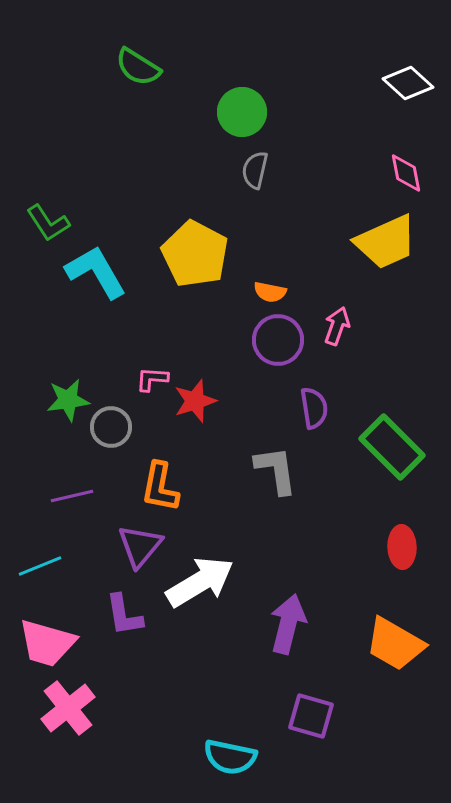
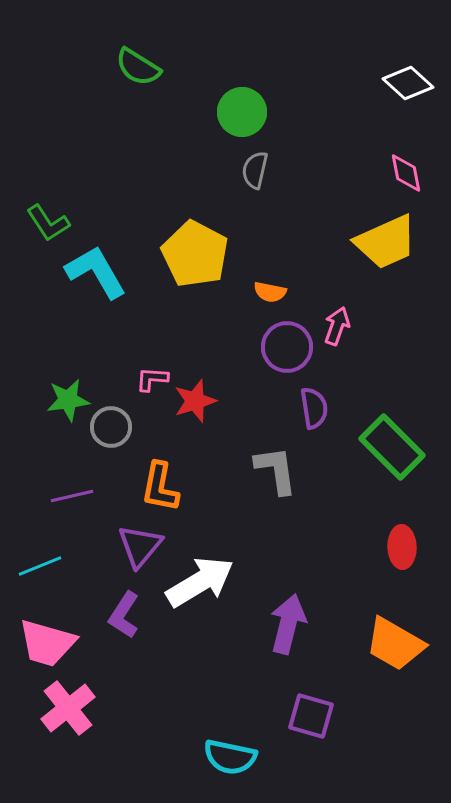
purple circle: moved 9 px right, 7 px down
purple L-shape: rotated 42 degrees clockwise
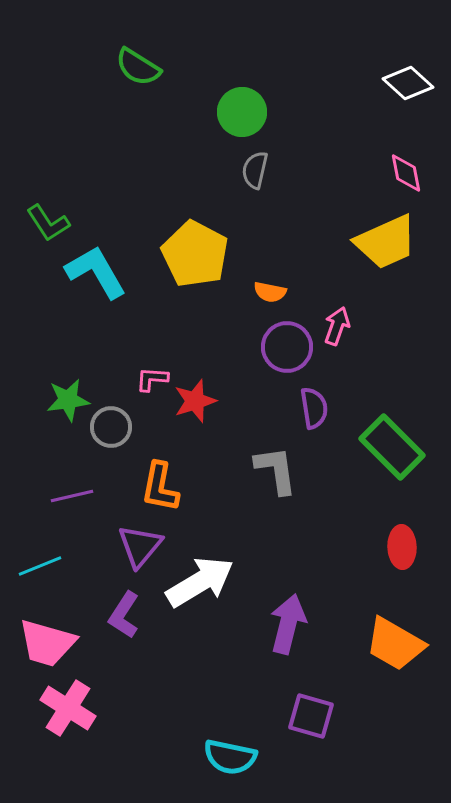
pink cross: rotated 20 degrees counterclockwise
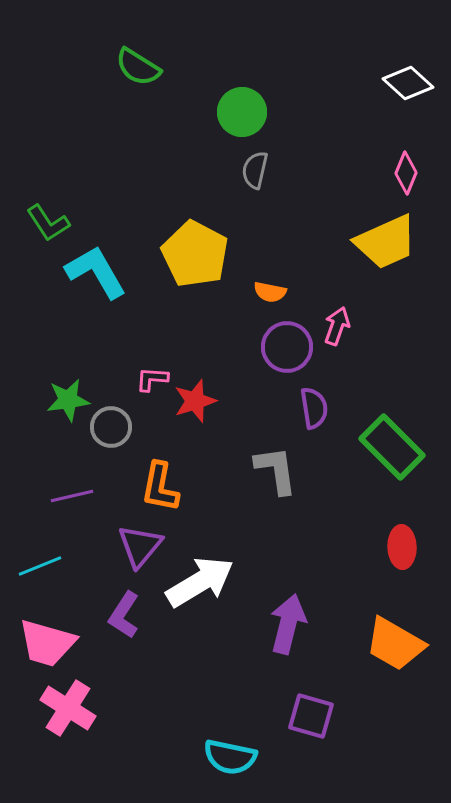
pink diamond: rotated 33 degrees clockwise
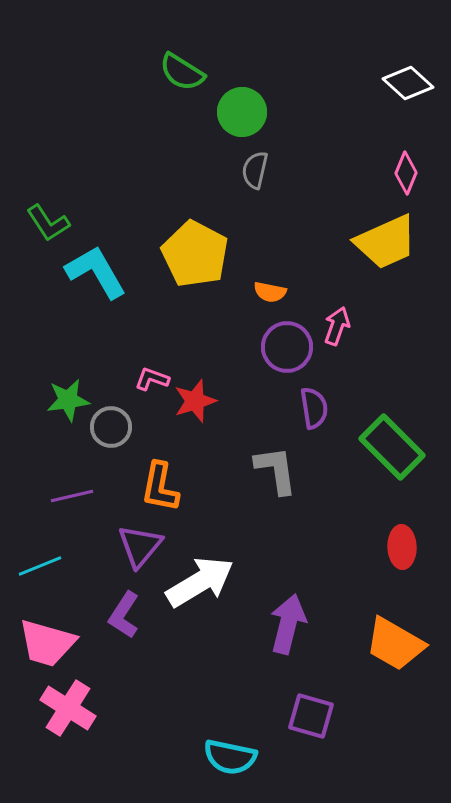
green semicircle: moved 44 px right, 5 px down
pink L-shape: rotated 16 degrees clockwise
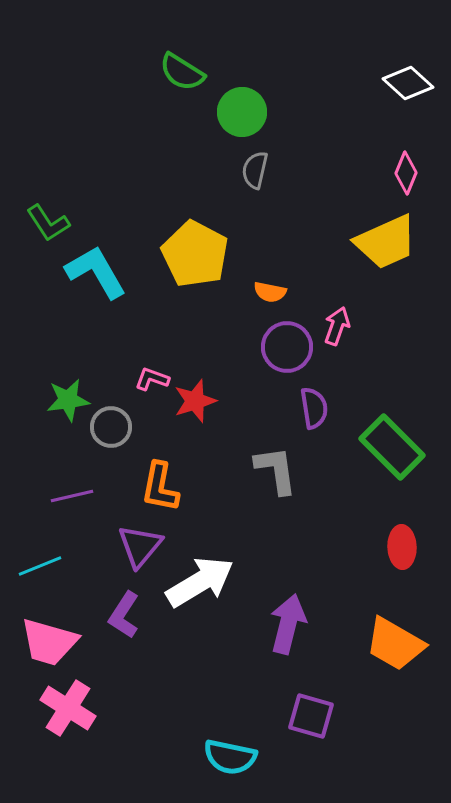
pink trapezoid: moved 2 px right, 1 px up
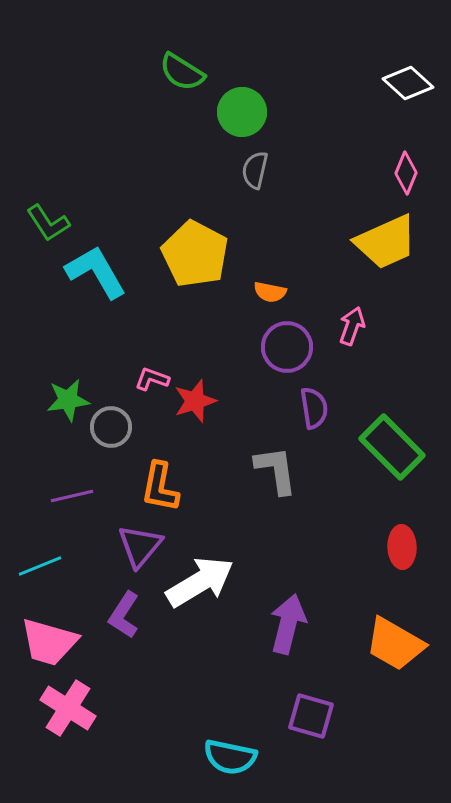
pink arrow: moved 15 px right
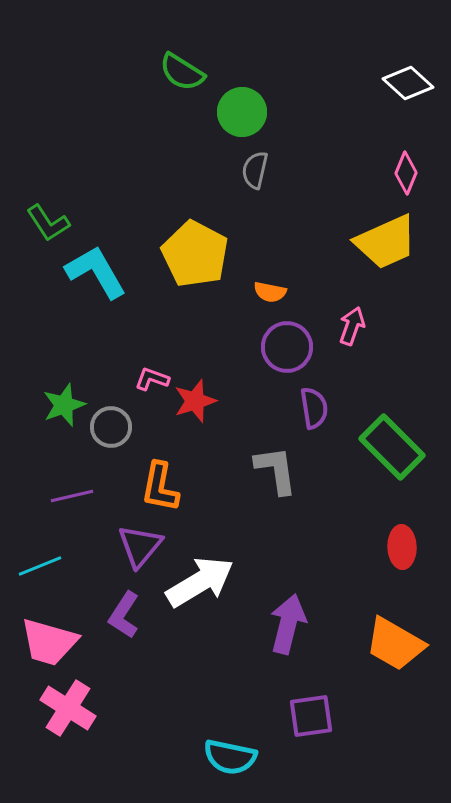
green star: moved 4 px left, 5 px down; rotated 12 degrees counterclockwise
purple square: rotated 24 degrees counterclockwise
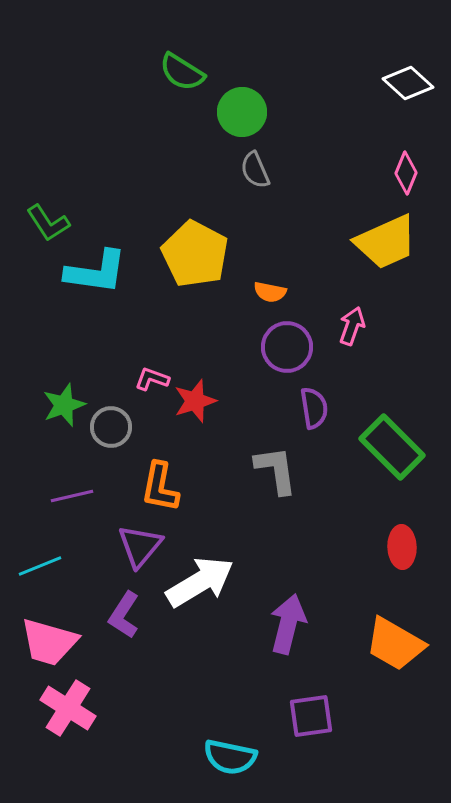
gray semicircle: rotated 36 degrees counterclockwise
cyan L-shape: rotated 128 degrees clockwise
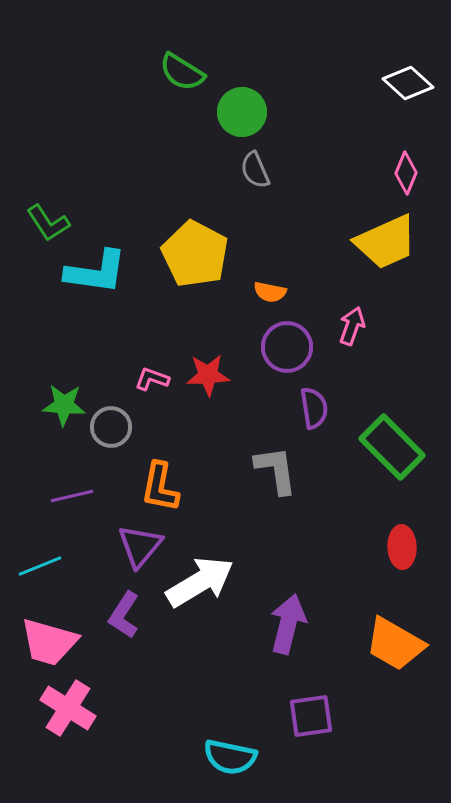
red star: moved 13 px right, 26 px up; rotated 15 degrees clockwise
green star: rotated 24 degrees clockwise
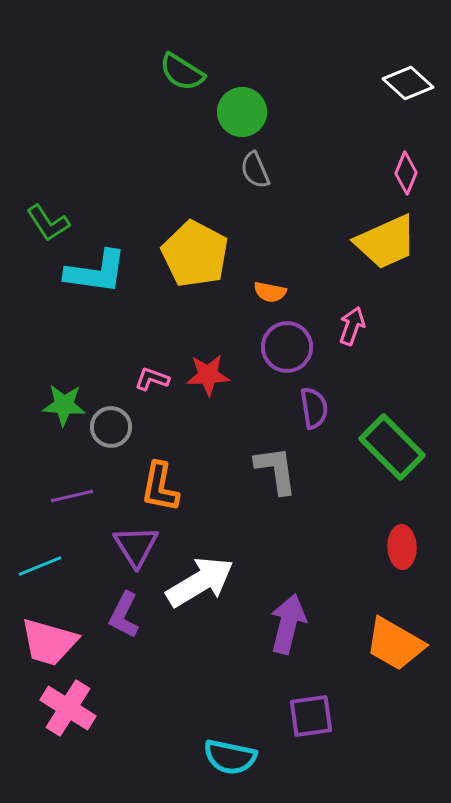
purple triangle: moved 4 px left; rotated 12 degrees counterclockwise
purple L-shape: rotated 6 degrees counterclockwise
